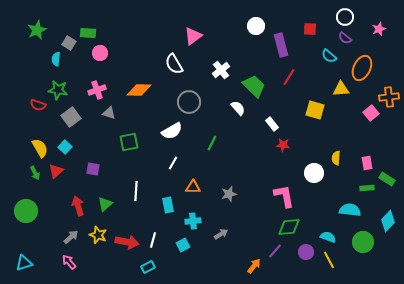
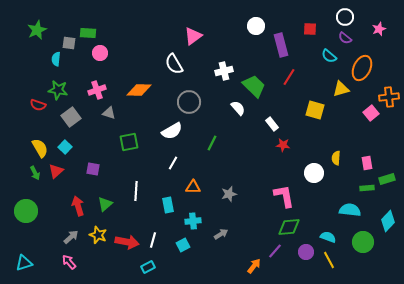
gray square at (69, 43): rotated 24 degrees counterclockwise
white cross at (221, 70): moved 3 px right, 1 px down; rotated 24 degrees clockwise
yellow triangle at (341, 89): rotated 12 degrees counterclockwise
green rectangle at (387, 179): rotated 49 degrees counterclockwise
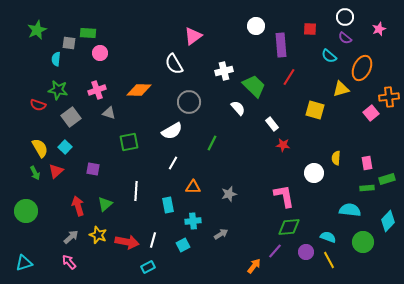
purple rectangle at (281, 45): rotated 10 degrees clockwise
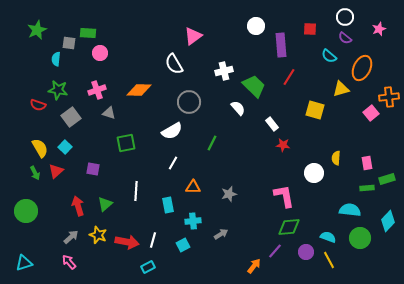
green square at (129, 142): moved 3 px left, 1 px down
green circle at (363, 242): moved 3 px left, 4 px up
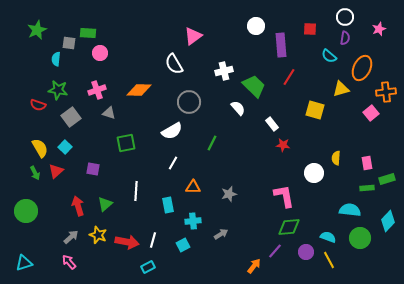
purple semicircle at (345, 38): rotated 120 degrees counterclockwise
orange cross at (389, 97): moved 3 px left, 5 px up
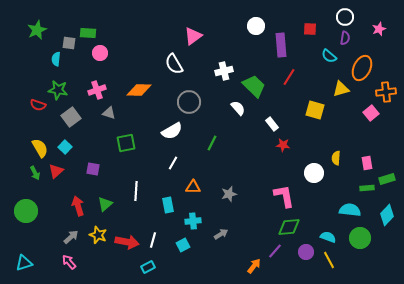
cyan diamond at (388, 221): moved 1 px left, 6 px up
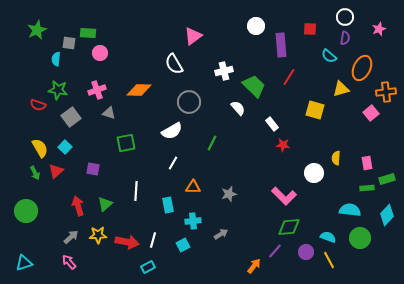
pink L-shape at (284, 196): rotated 145 degrees clockwise
yellow star at (98, 235): rotated 24 degrees counterclockwise
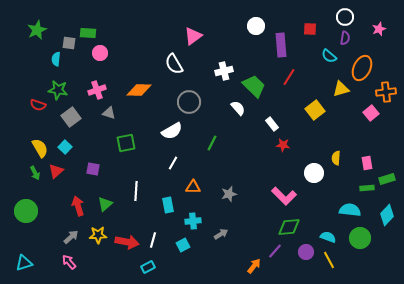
yellow square at (315, 110): rotated 36 degrees clockwise
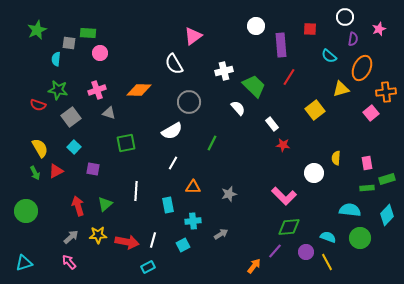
purple semicircle at (345, 38): moved 8 px right, 1 px down
cyan square at (65, 147): moved 9 px right
red triangle at (56, 171): rotated 14 degrees clockwise
yellow line at (329, 260): moved 2 px left, 2 px down
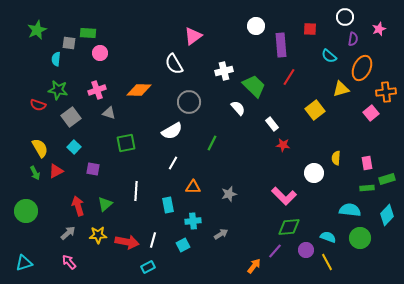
gray arrow at (71, 237): moved 3 px left, 4 px up
purple circle at (306, 252): moved 2 px up
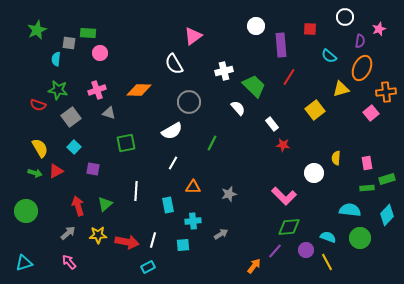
purple semicircle at (353, 39): moved 7 px right, 2 px down
green arrow at (35, 173): rotated 48 degrees counterclockwise
cyan square at (183, 245): rotated 24 degrees clockwise
